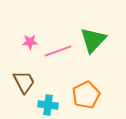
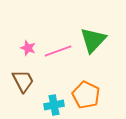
pink star: moved 2 px left, 6 px down; rotated 21 degrees clockwise
brown trapezoid: moved 1 px left, 1 px up
orange pentagon: rotated 20 degrees counterclockwise
cyan cross: moved 6 px right; rotated 18 degrees counterclockwise
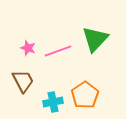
green triangle: moved 2 px right, 1 px up
orange pentagon: moved 1 px left; rotated 12 degrees clockwise
cyan cross: moved 1 px left, 3 px up
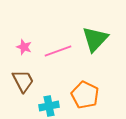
pink star: moved 4 px left, 1 px up
orange pentagon: rotated 12 degrees counterclockwise
cyan cross: moved 4 px left, 4 px down
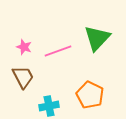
green triangle: moved 2 px right, 1 px up
brown trapezoid: moved 4 px up
orange pentagon: moved 5 px right
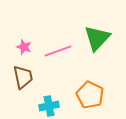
brown trapezoid: rotated 15 degrees clockwise
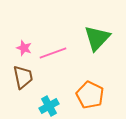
pink star: moved 1 px down
pink line: moved 5 px left, 2 px down
cyan cross: rotated 18 degrees counterclockwise
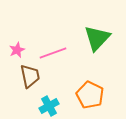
pink star: moved 7 px left, 2 px down; rotated 28 degrees clockwise
brown trapezoid: moved 7 px right, 1 px up
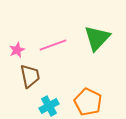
pink line: moved 8 px up
orange pentagon: moved 2 px left, 7 px down
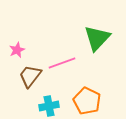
pink line: moved 9 px right, 18 px down
brown trapezoid: rotated 130 degrees counterclockwise
orange pentagon: moved 1 px left, 1 px up
cyan cross: rotated 18 degrees clockwise
